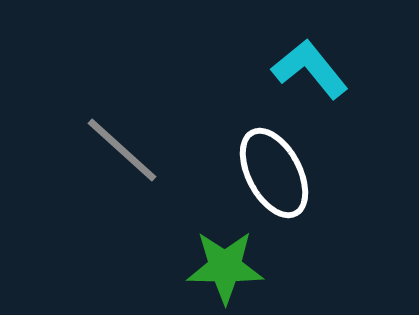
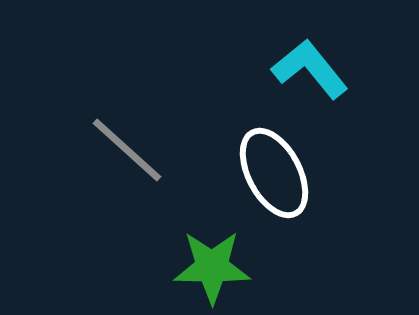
gray line: moved 5 px right
green star: moved 13 px left
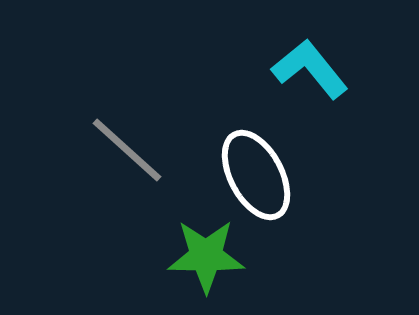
white ellipse: moved 18 px left, 2 px down
green star: moved 6 px left, 11 px up
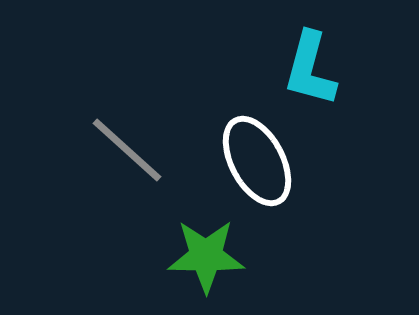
cyan L-shape: rotated 126 degrees counterclockwise
white ellipse: moved 1 px right, 14 px up
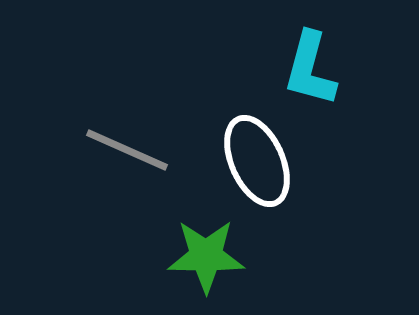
gray line: rotated 18 degrees counterclockwise
white ellipse: rotated 4 degrees clockwise
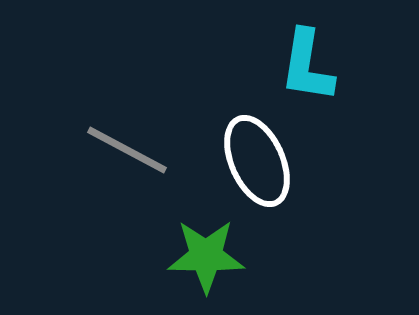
cyan L-shape: moved 3 px left, 3 px up; rotated 6 degrees counterclockwise
gray line: rotated 4 degrees clockwise
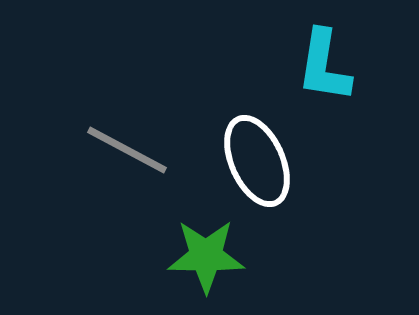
cyan L-shape: moved 17 px right
